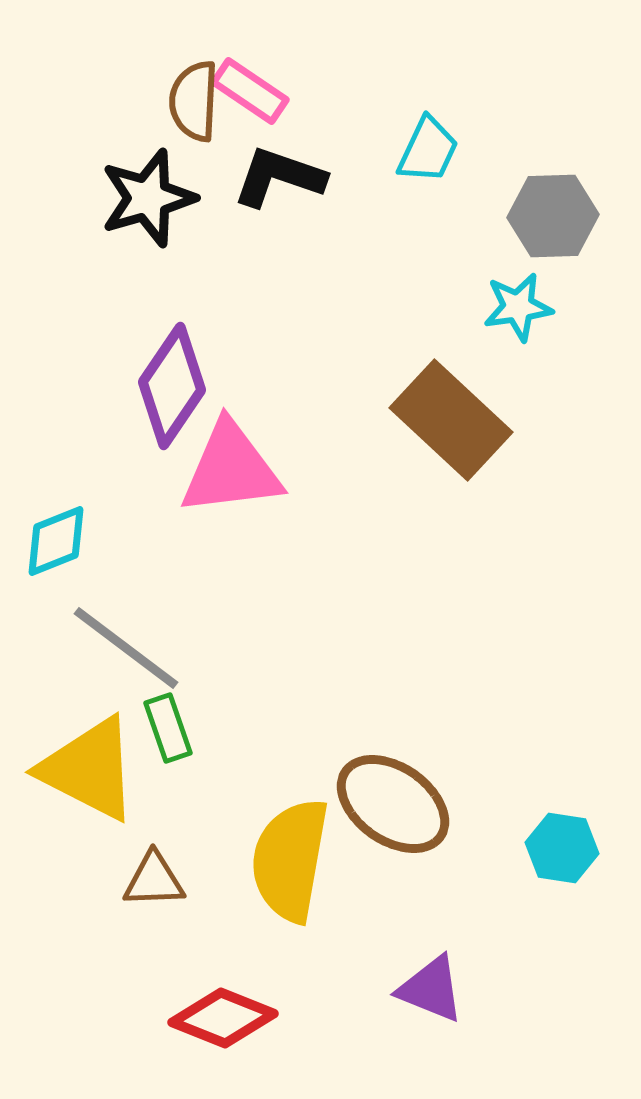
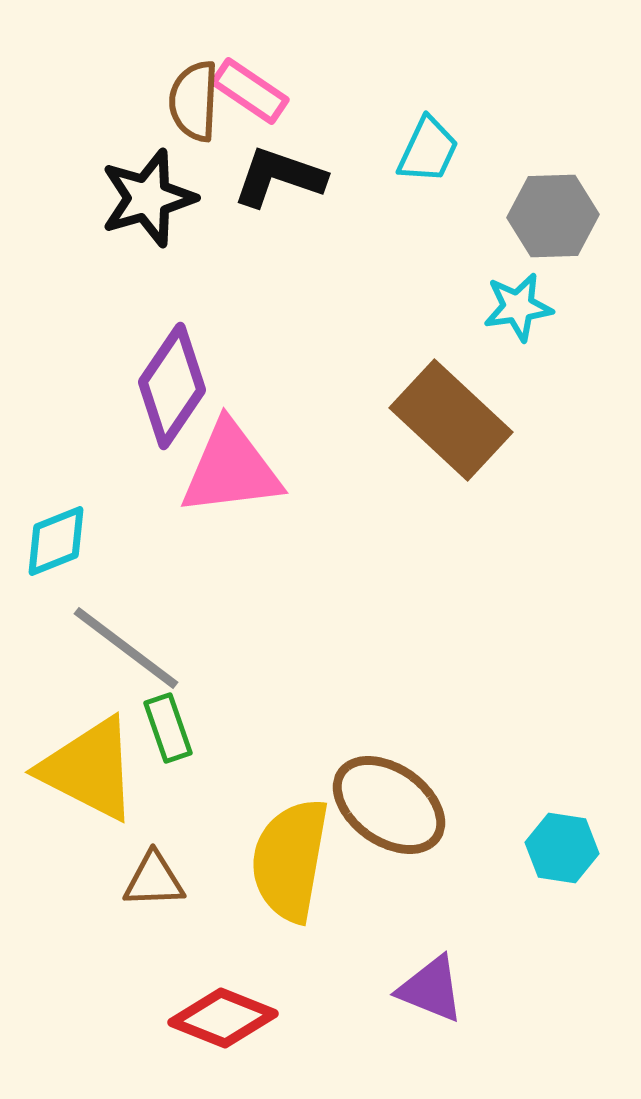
brown ellipse: moved 4 px left, 1 px down
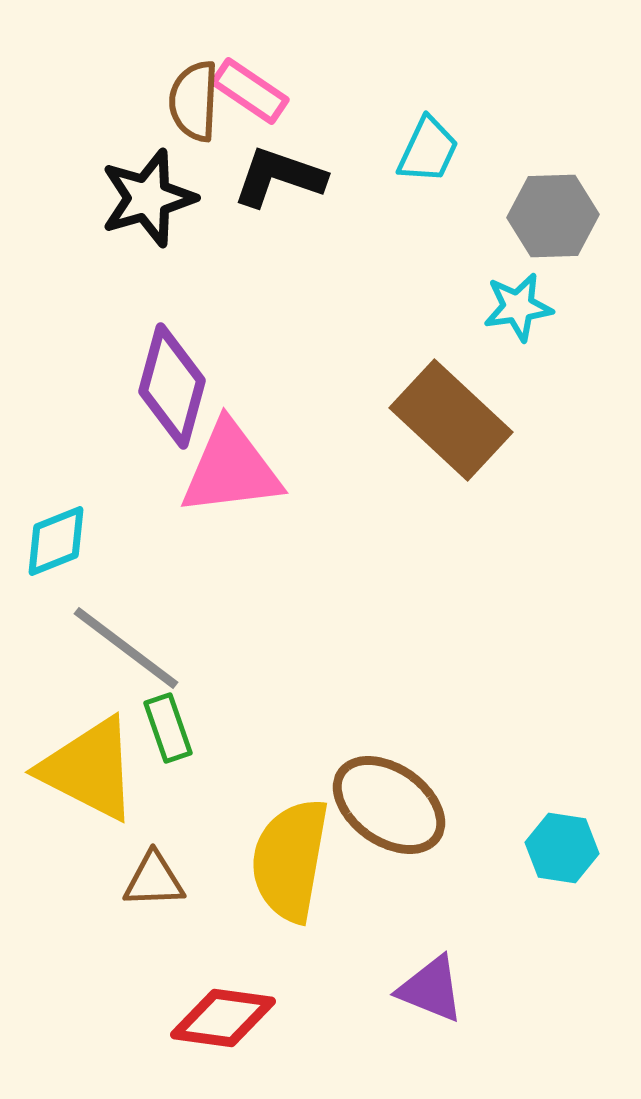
purple diamond: rotated 19 degrees counterclockwise
red diamond: rotated 14 degrees counterclockwise
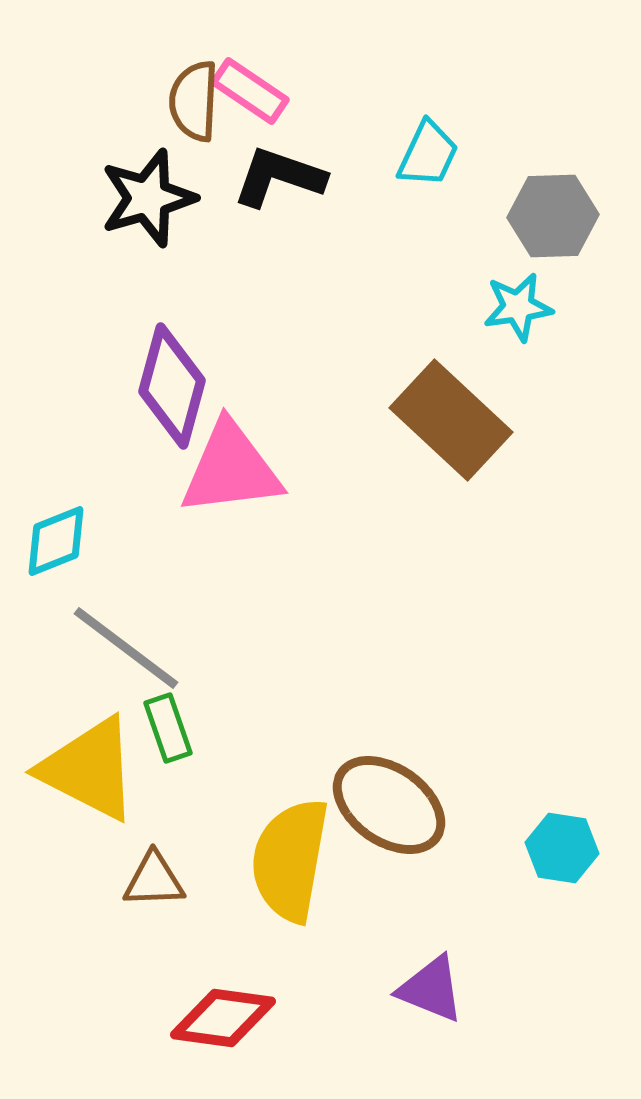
cyan trapezoid: moved 4 px down
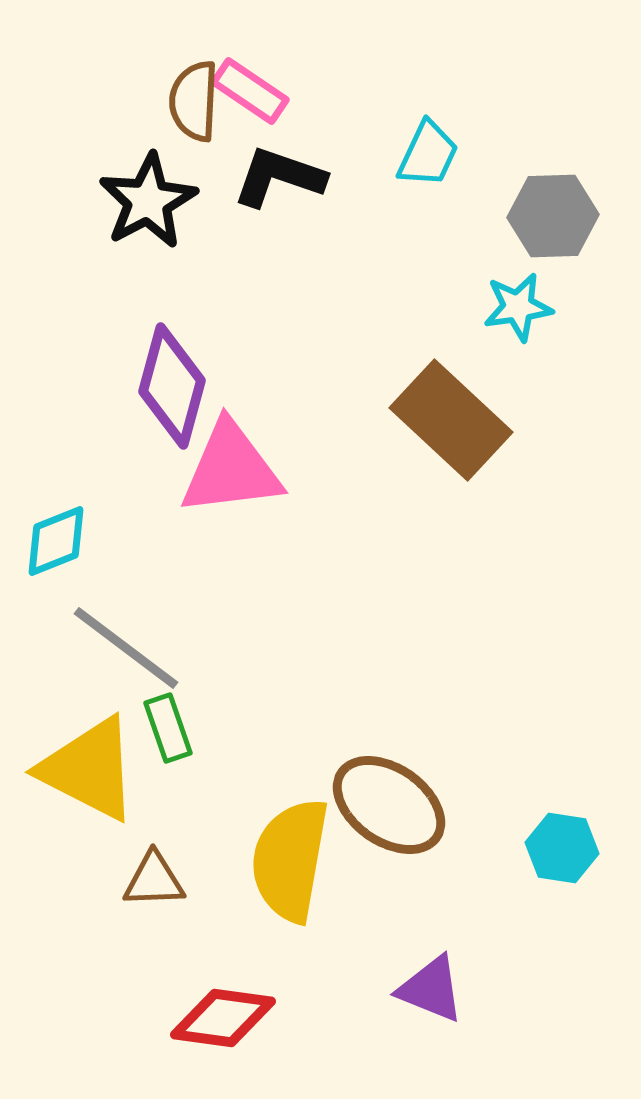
black star: moved 3 px down; rotated 12 degrees counterclockwise
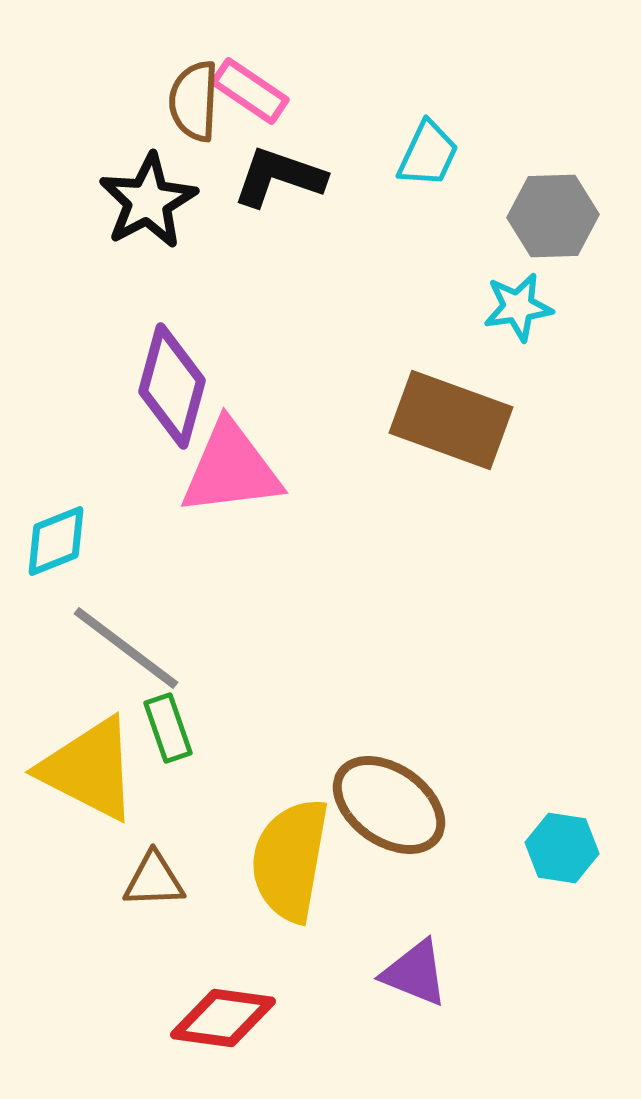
brown rectangle: rotated 23 degrees counterclockwise
purple triangle: moved 16 px left, 16 px up
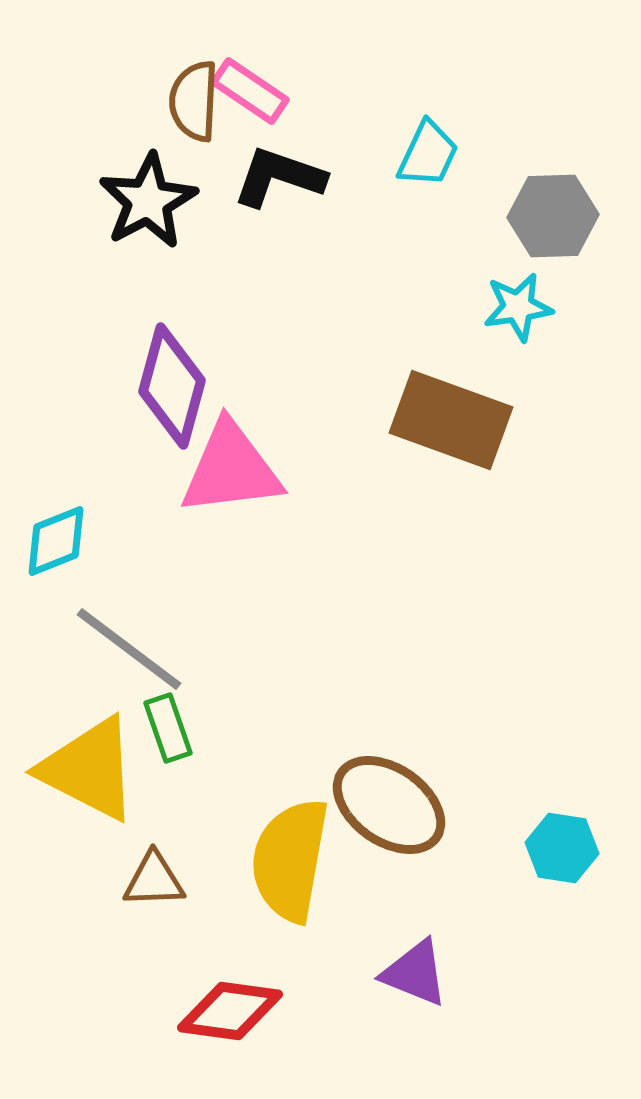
gray line: moved 3 px right, 1 px down
red diamond: moved 7 px right, 7 px up
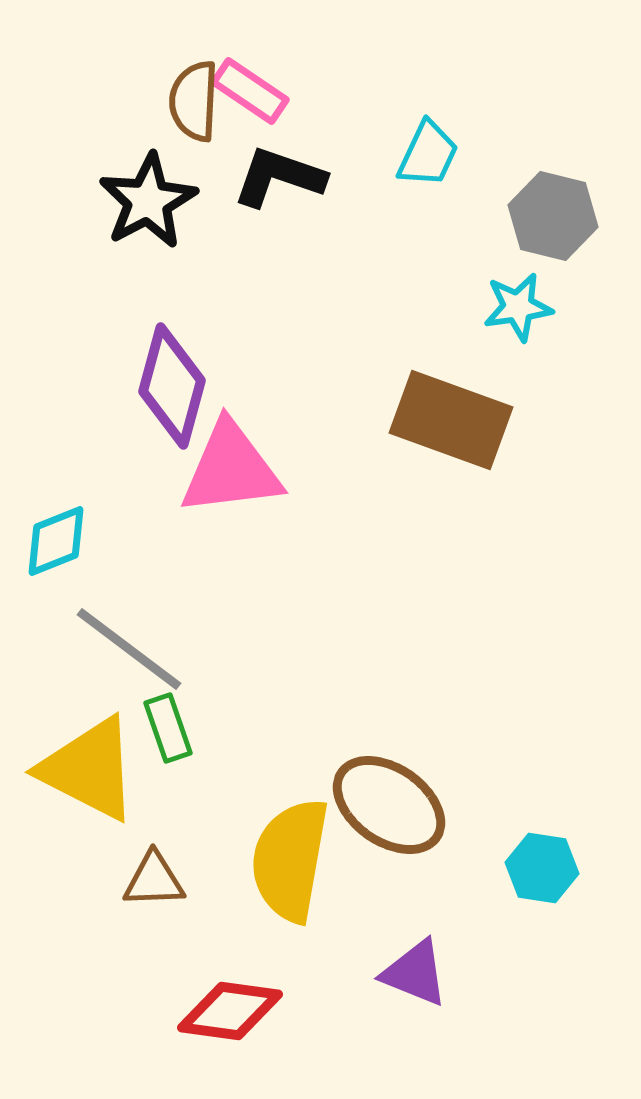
gray hexagon: rotated 16 degrees clockwise
cyan hexagon: moved 20 px left, 20 px down
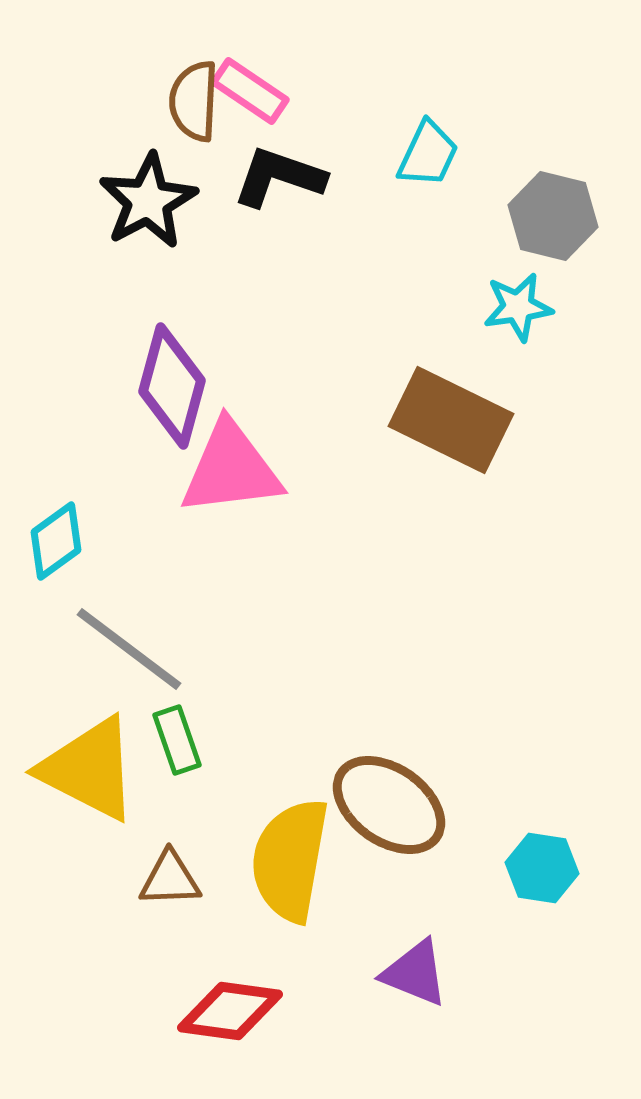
brown rectangle: rotated 6 degrees clockwise
cyan diamond: rotated 14 degrees counterclockwise
green rectangle: moved 9 px right, 12 px down
brown triangle: moved 16 px right, 1 px up
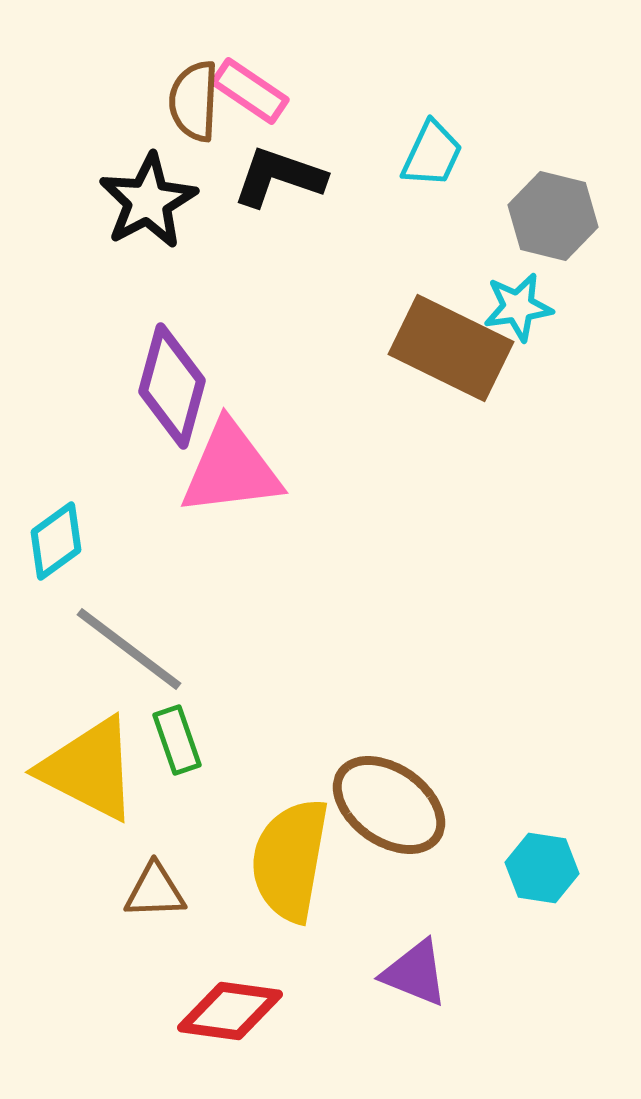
cyan trapezoid: moved 4 px right
brown rectangle: moved 72 px up
brown triangle: moved 15 px left, 12 px down
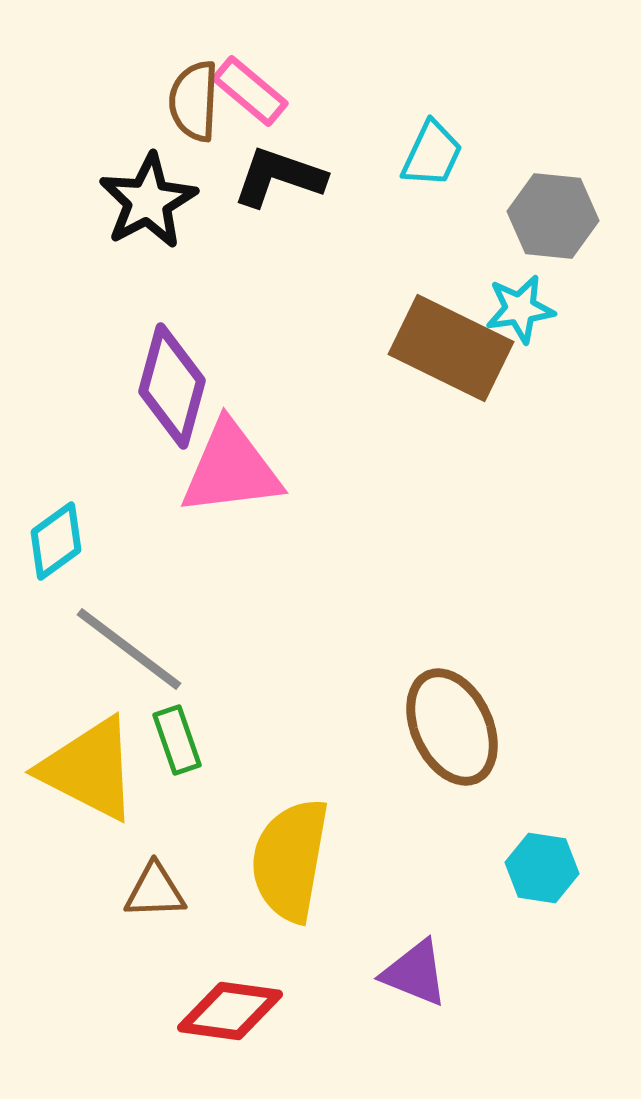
pink rectangle: rotated 6 degrees clockwise
gray hexagon: rotated 8 degrees counterclockwise
cyan star: moved 2 px right, 2 px down
brown ellipse: moved 63 px right, 78 px up; rotated 30 degrees clockwise
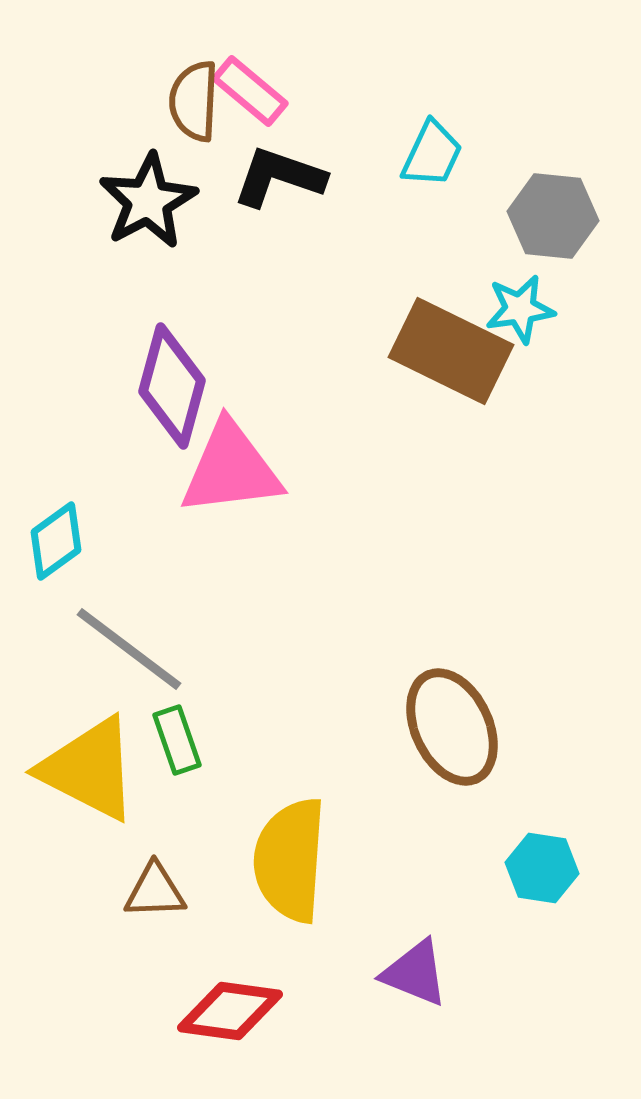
brown rectangle: moved 3 px down
yellow semicircle: rotated 6 degrees counterclockwise
